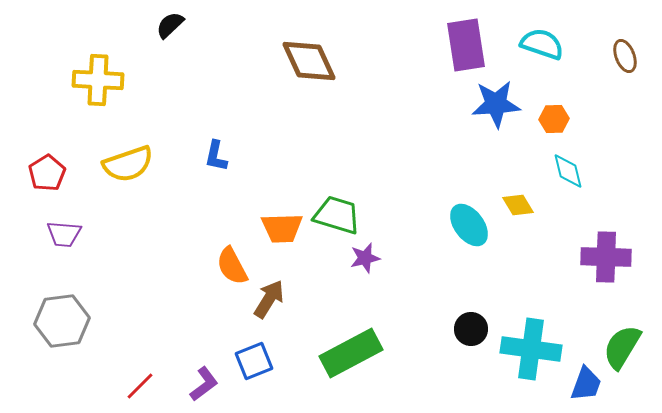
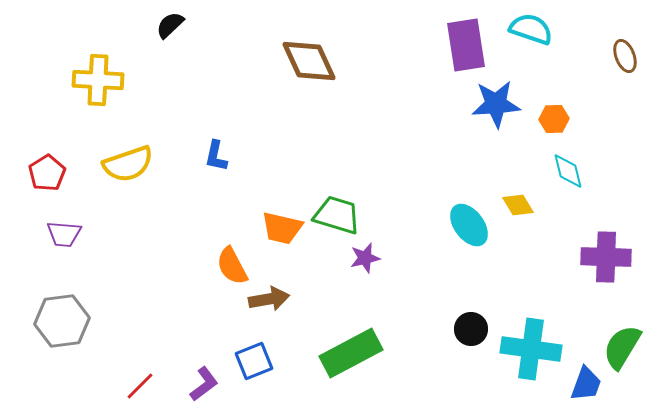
cyan semicircle: moved 11 px left, 15 px up
orange trapezoid: rotated 15 degrees clockwise
brown arrow: rotated 48 degrees clockwise
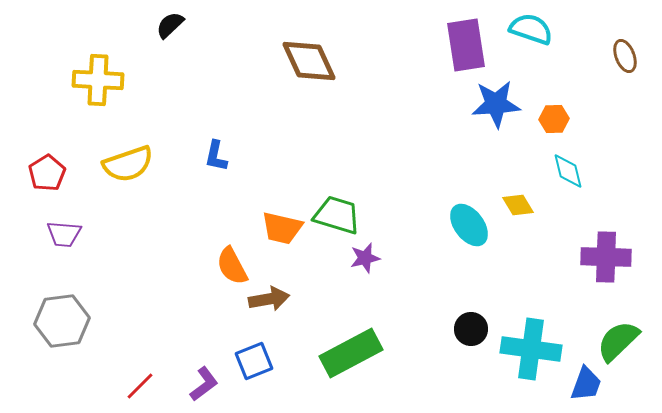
green semicircle: moved 4 px left, 6 px up; rotated 15 degrees clockwise
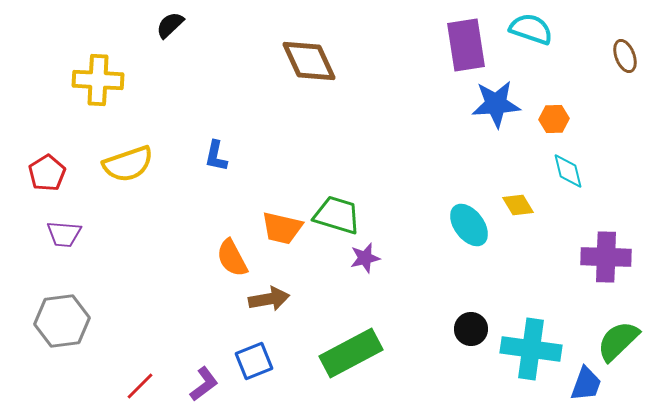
orange semicircle: moved 8 px up
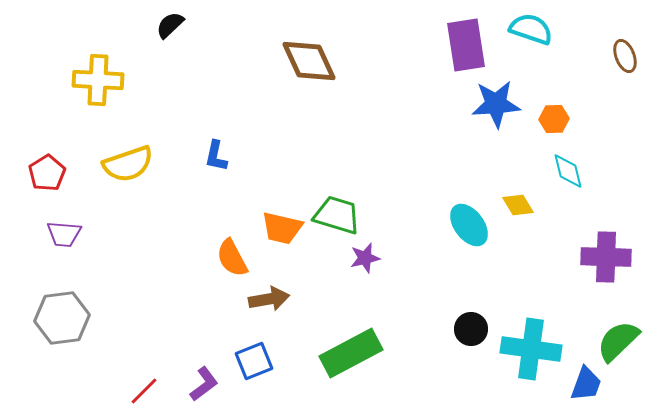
gray hexagon: moved 3 px up
red line: moved 4 px right, 5 px down
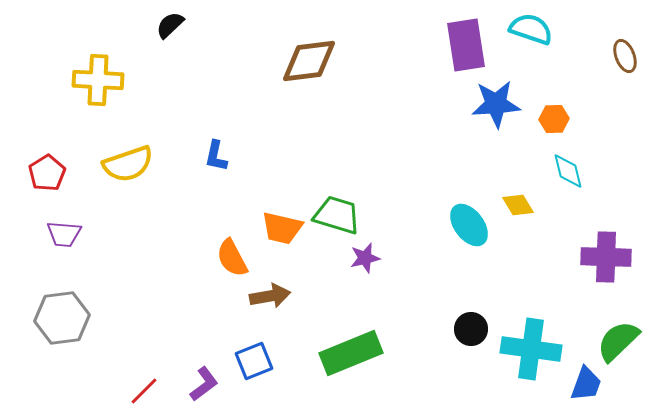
brown diamond: rotated 72 degrees counterclockwise
brown arrow: moved 1 px right, 3 px up
green rectangle: rotated 6 degrees clockwise
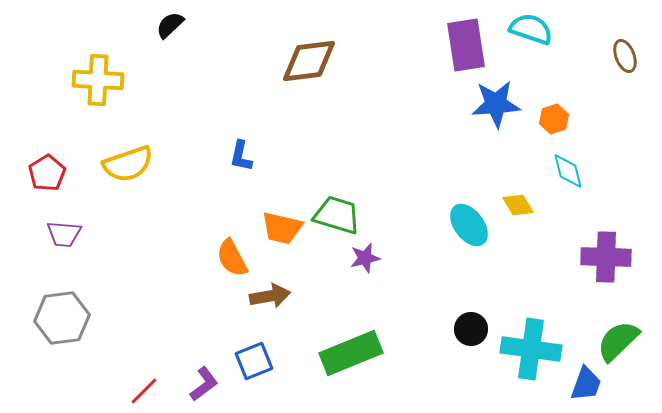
orange hexagon: rotated 16 degrees counterclockwise
blue L-shape: moved 25 px right
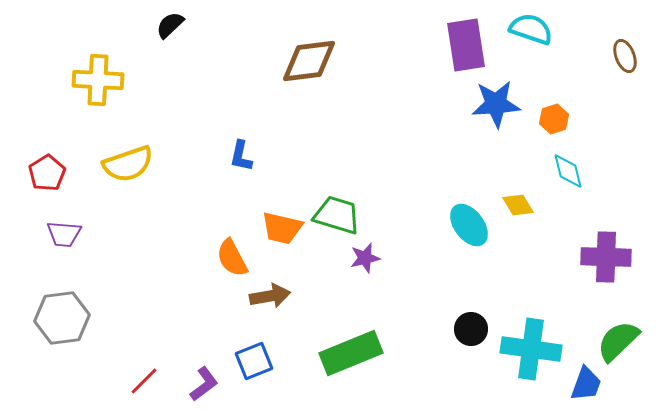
red line: moved 10 px up
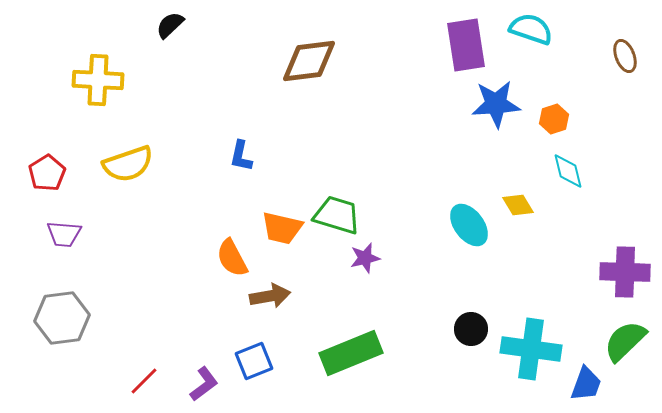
purple cross: moved 19 px right, 15 px down
green semicircle: moved 7 px right
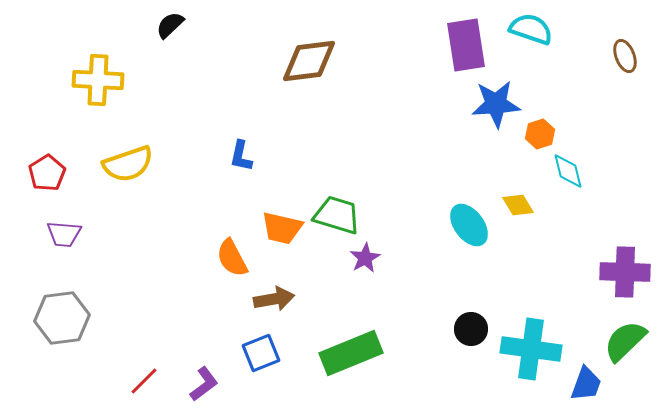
orange hexagon: moved 14 px left, 15 px down
purple star: rotated 16 degrees counterclockwise
brown arrow: moved 4 px right, 3 px down
blue square: moved 7 px right, 8 px up
